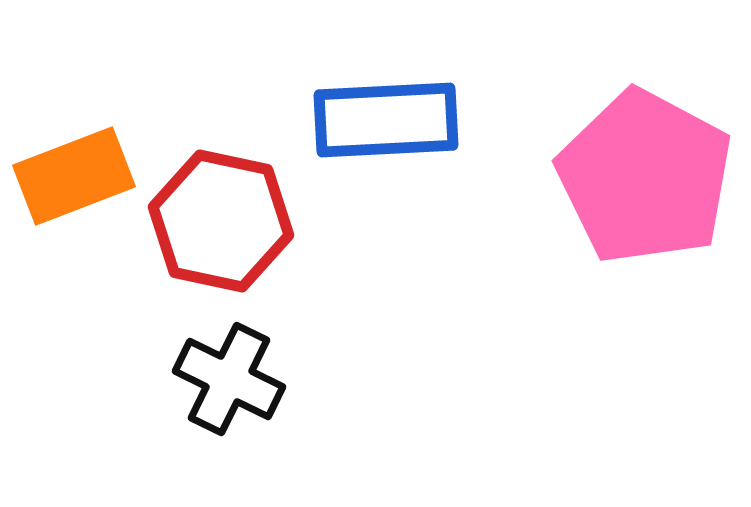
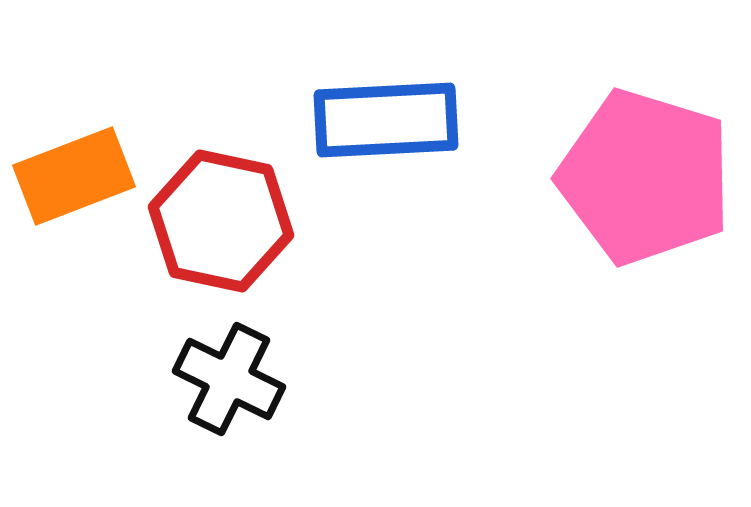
pink pentagon: rotated 11 degrees counterclockwise
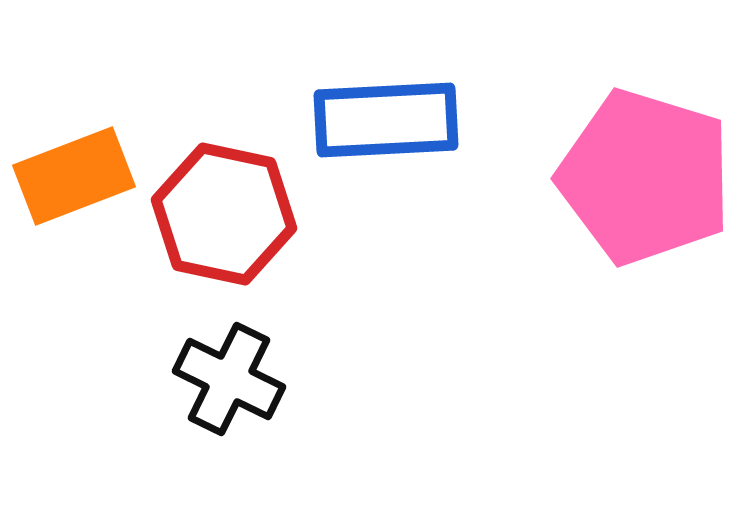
red hexagon: moved 3 px right, 7 px up
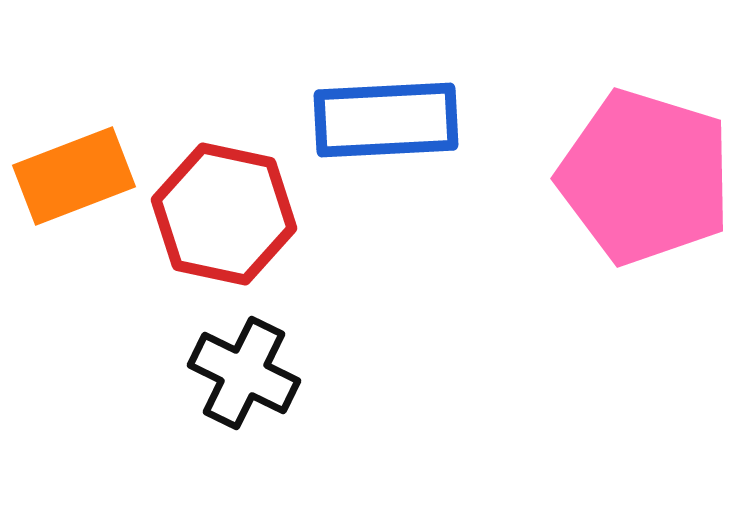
black cross: moved 15 px right, 6 px up
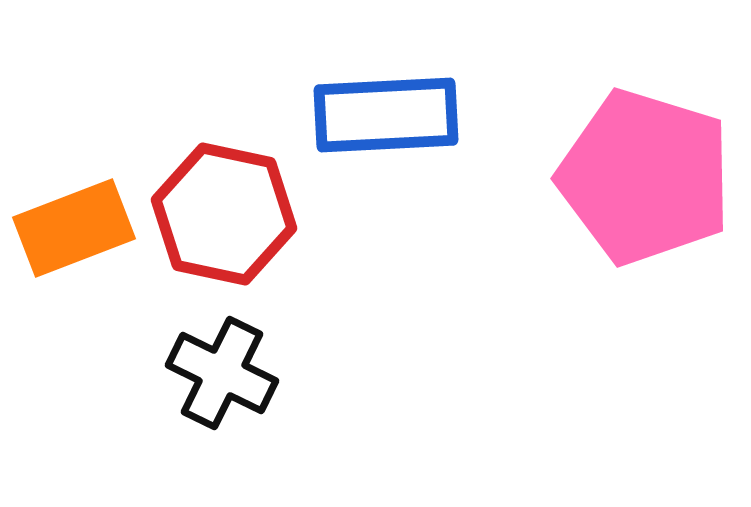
blue rectangle: moved 5 px up
orange rectangle: moved 52 px down
black cross: moved 22 px left
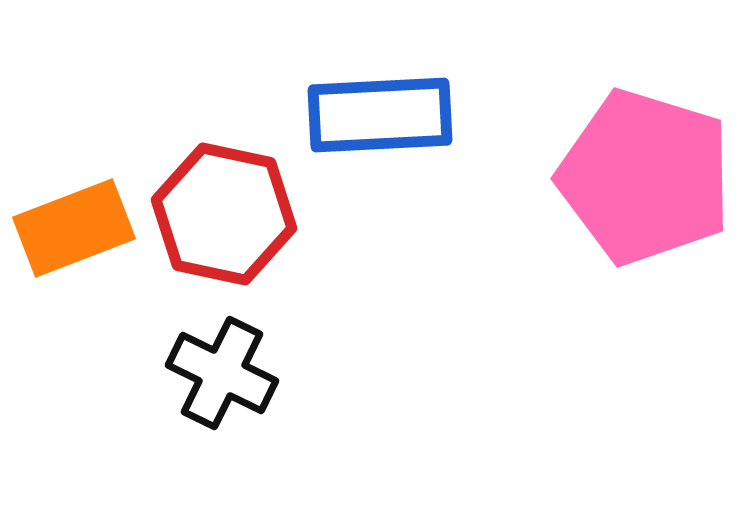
blue rectangle: moved 6 px left
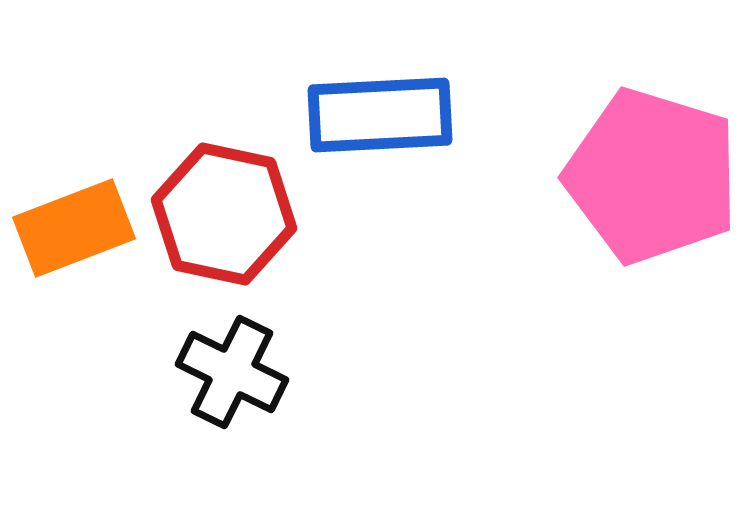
pink pentagon: moved 7 px right, 1 px up
black cross: moved 10 px right, 1 px up
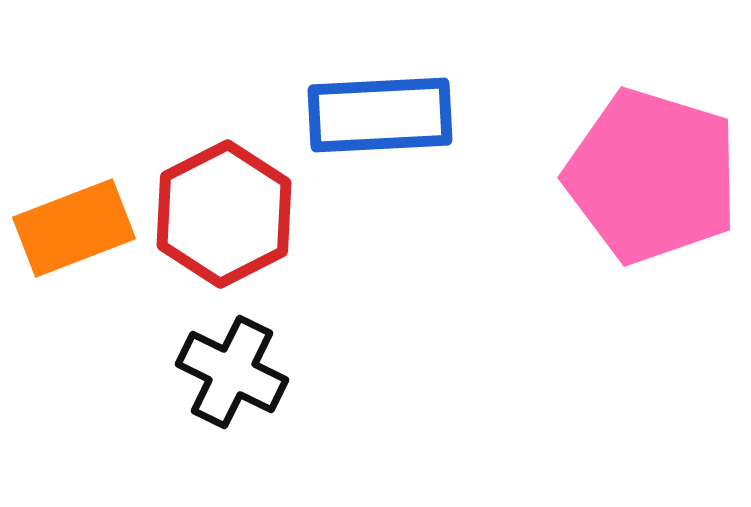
red hexagon: rotated 21 degrees clockwise
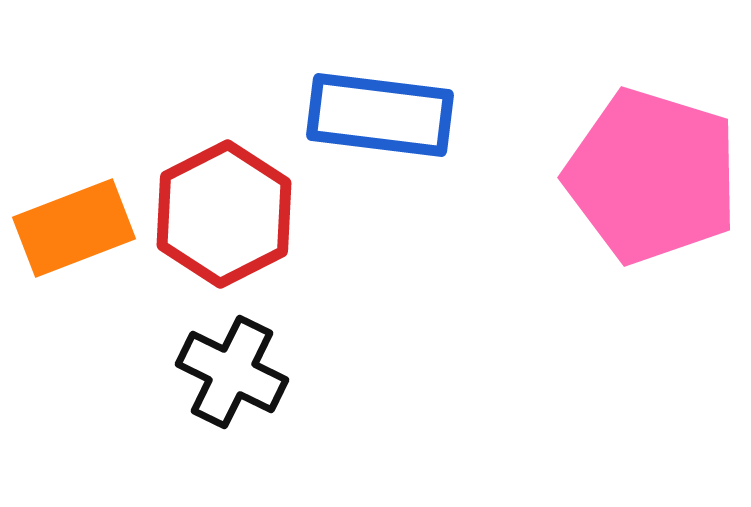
blue rectangle: rotated 10 degrees clockwise
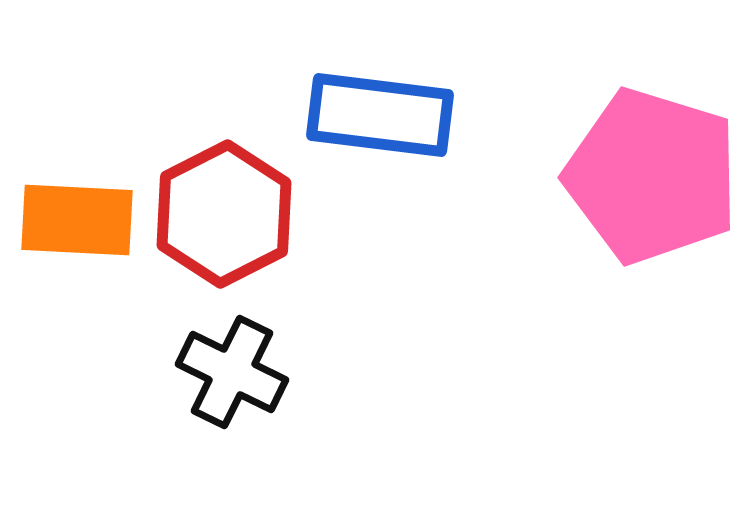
orange rectangle: moved 3 px right, 8 px up; rotated 24 degrees clockwise
